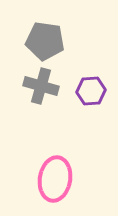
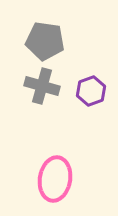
gray cross: moved 1 px right
purple hexagon: rotated 16 degrees counterclockwise
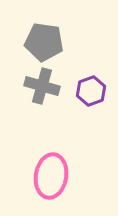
gray pentagon: moved 1 px left, 1 px down
pink ellipse: moved 4 px left, 3 px up
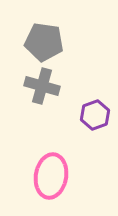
purple hexagon: moved 4 px right, 24 px down
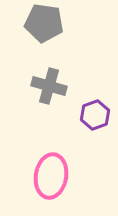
gray pentagon: moved 19 px up
gray cross: moved 7 px right
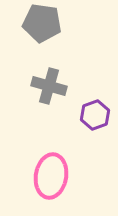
gray pentagon: moved 2 px left
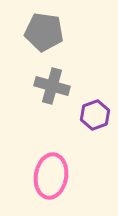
gray pentagon: moved 2 px right, 9 px down
gray cross: moved 3 px right
